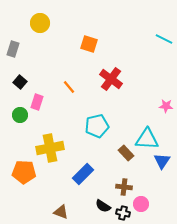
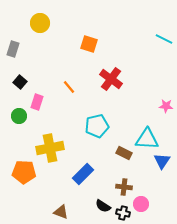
green circle: moved 1 px left, 1 px down
brown rectangle: moved 2 px left; rotated 21 degrees counterclockwise
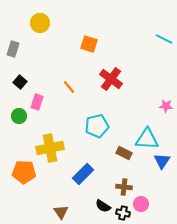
brown triangle: rotated 35 degrees clockwise
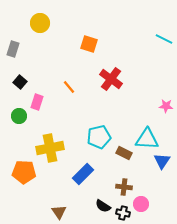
cyan pentagon: moved 2 px right, 11 px down
brown triangle: moved 2 px left
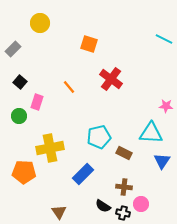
gray rectangle: rotated 28 degrees clockwise
cyan triangle: moved 4 px right, 6 px up
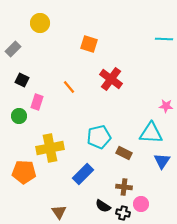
cyan line: rotated 24 degrees counterclockwise
black square: moved 2 px right, 2 px up; rotated 16 degrees counterclockwise
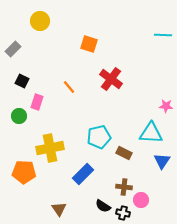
yellow circle: moved 2 px up
cyan line: moved 1 px left, 4 px up
black square: moved 1 px down
pink circle: moved 4 px up
brown triangle: moved 3 px up
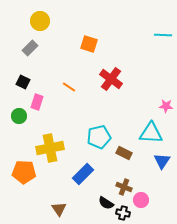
gray rectangle: moved 17 px right, 1 px up
black square: moved 1 px right, 1 px down
orange line: rotated 16 degrees counterclockwise
brown cross: rotated 14 degrees clockwise
black semicircle: moved 3 px right, 3 px up
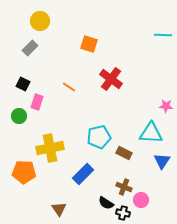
black square: moved 2 px down
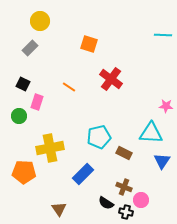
black cross: moved 3 px right, 1 px up
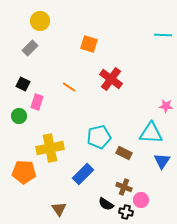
black semicircle: moved 1 px down
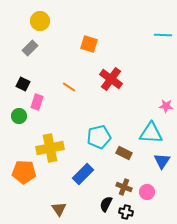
pink circle: moved 6 px right, 8 px up
black semicircle: rotated 84 degrees clockwise
